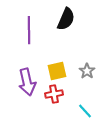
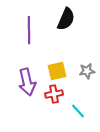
gray star: rotated 28 degrees clockwise
cyan line: moved 7 px left
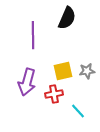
black semicircle: moved 1 px right, 1 px up
purple line: moved 4 px right, 5 px down
yellow square: moved 6 px right
purple arrow: rotated 28 degrees clockwise
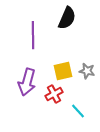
gray star: rotated 21 degrees clockwise
red cross: rotated 18 degrees counterclockwise
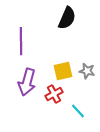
purple line: moved 12 px left, 6 px down
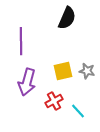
red cross: moved 7 px down
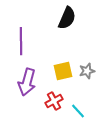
gray star: rotated 28 degrees counterclockwise
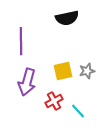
black semicircle: rotated 55 degrees clockwise
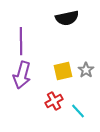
gray star: moved 1 px left, 1 px up; rotated 21 degrees counterclockwise
purple arrow: moved 5 px left, 7 px up
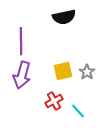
black semicircle: moved 3 px left, 1 px up
gray star: moved 1 px right, 2 px down
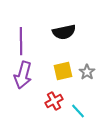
black semicircle: moved 15 px down
purple arrow: moved 1 px right
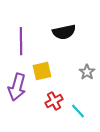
yellow square: moved 21 px left
purple arrow: moved 6 px left, 12 px down
